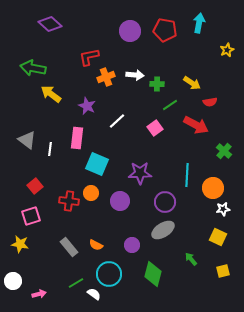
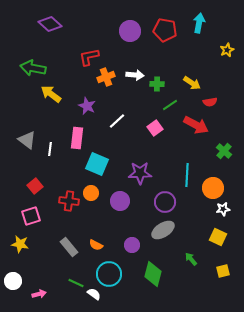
green line at (76, 283): rotated 56 degrees clockwise
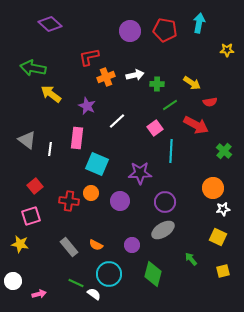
yellow star at (227, 50): rotated 24 degrees clockwise
white arrow at (135, 75): rotated 18 degrees counterclockwise
cyan line at (187, 175): moved 16 px left, 24 px up
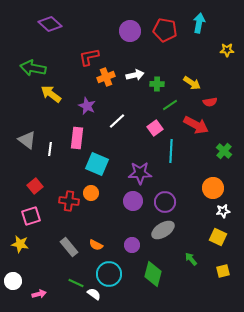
purple circle at (120, 201): moved 13 px right
white star at (223, 209): moved 2 px down
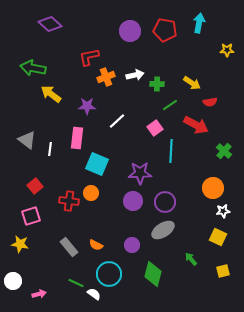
purple star at (87, 106): rotated 24 degrees counterclockwise
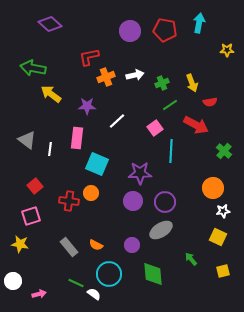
yellow arrow at (192, 83): rotated 36 degrees clockwise
green cross at (157, 84): moved 5 px right, 1 px up; rotated 24 degrees counterclockwise
gray ellipse at (163, 230): moved 2 px left
green diamond at (153, 274): rotated 20 degrees counterclockwise
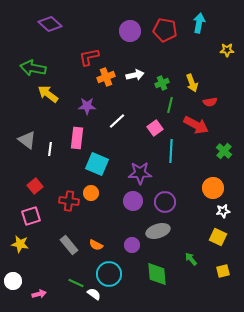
yellow arrow at (51, 94): moved 3 px left
green line at (170, 105): rotated 42 degrees counterclockwise
gray ellipse at (161, 230): moved 3 px left, 1 px down; rotated 15 degrees clockwise
gray rectangle at (69, 247): moved 2 px up
green diamond at (153, 274): moved 4 px right
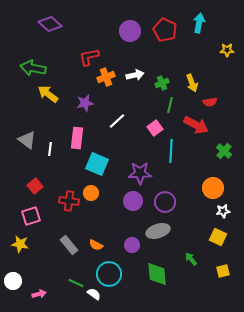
red pentagon at (165, 30): rotated 15 degrees clockwise
purple star at (87, 106): moved 2 px left, 3 px up; rotated 12 degrees counterclockwise
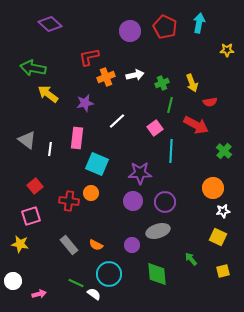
red pentagon at (165, 30): moved 3 px up
